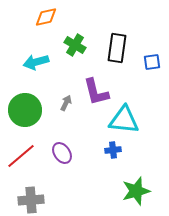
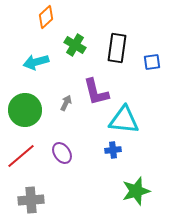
orange diamond: rotated 30 degrees counterclockwise
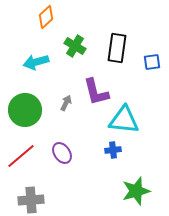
green cross: moved 1 px down
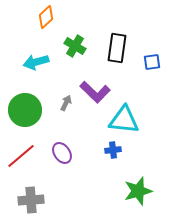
purple L-shape: moved 1 px left; rotated 32 degrees counterclockwise
green star: moved 2 px right
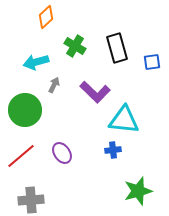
black rectangle: rotated 24 degrees counterclockwise
gray arrow: moved 12 px left, 18 px up
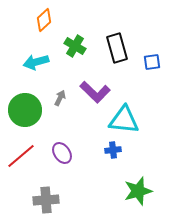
orange diamond: moved 2 px left, 3 px down
gray arrow: moved 6 px right, 13 px down
gray cross: moved 15 px right
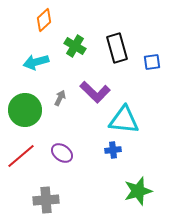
purple ellipse: rotated 20 degrees counterclockwise
